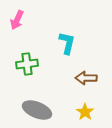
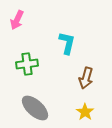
brown arrow: rotated 75 degrees counterclockwise
gray ellipse: moved 2 px left, 2 px up; rotated 20 degrees clockwise
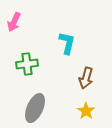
pink arrow: moved 3 px left, 2 px down
gray ellipse: rotated 72 degrees clockwise
yellow star: moved 1 px right, 1 px up
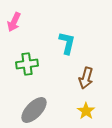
gray ellipse: moved 1 px left, 2 px down; rotated 20 degrees clockwise
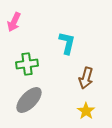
gray ellipse: moved 5 px left, 10 px up
